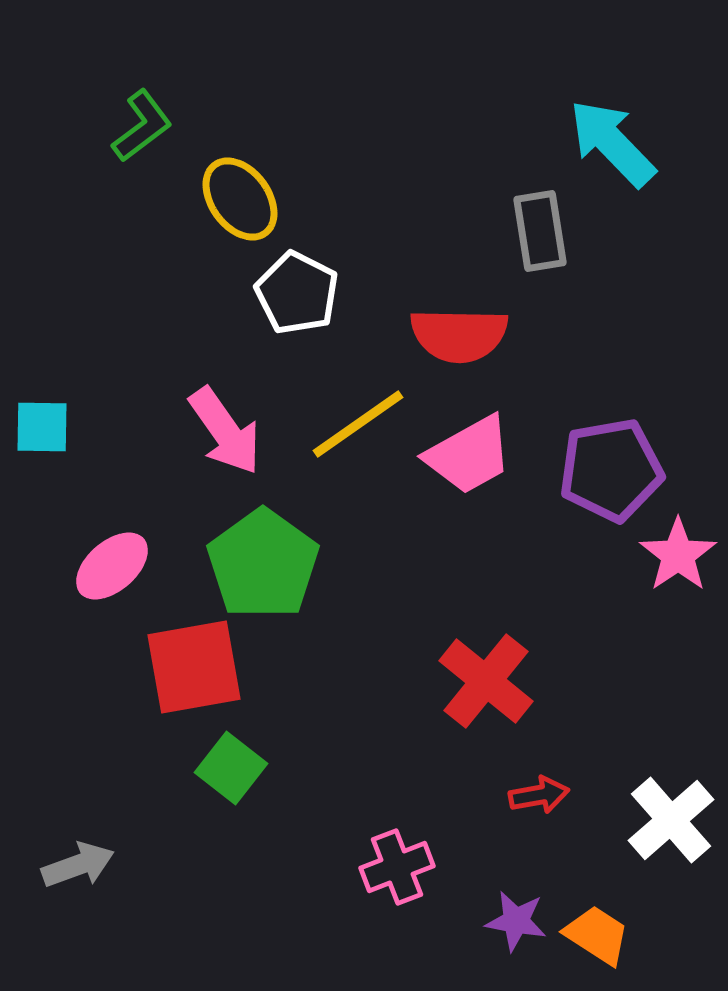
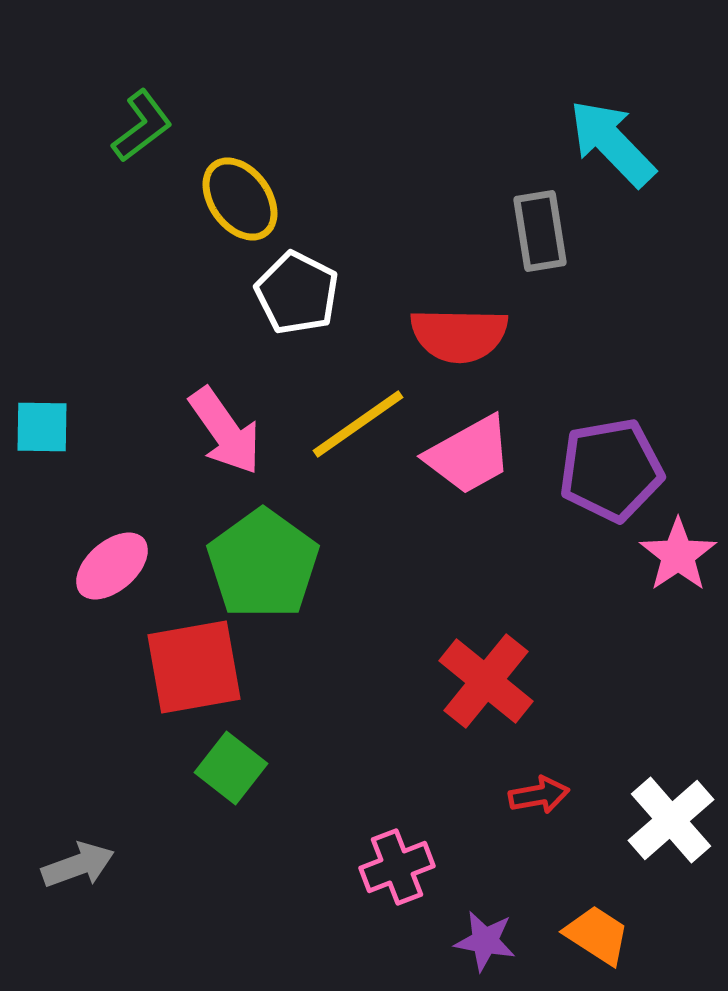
purple star: moved 31 px left, 20 px down
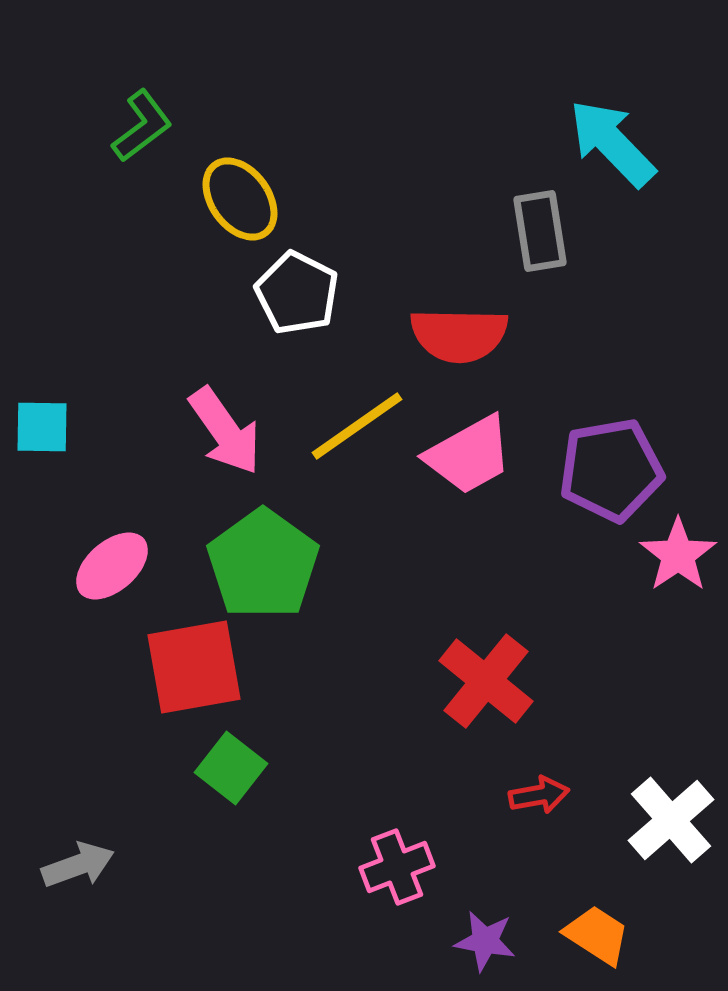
yellow line: moved 1 px left, 2 px down
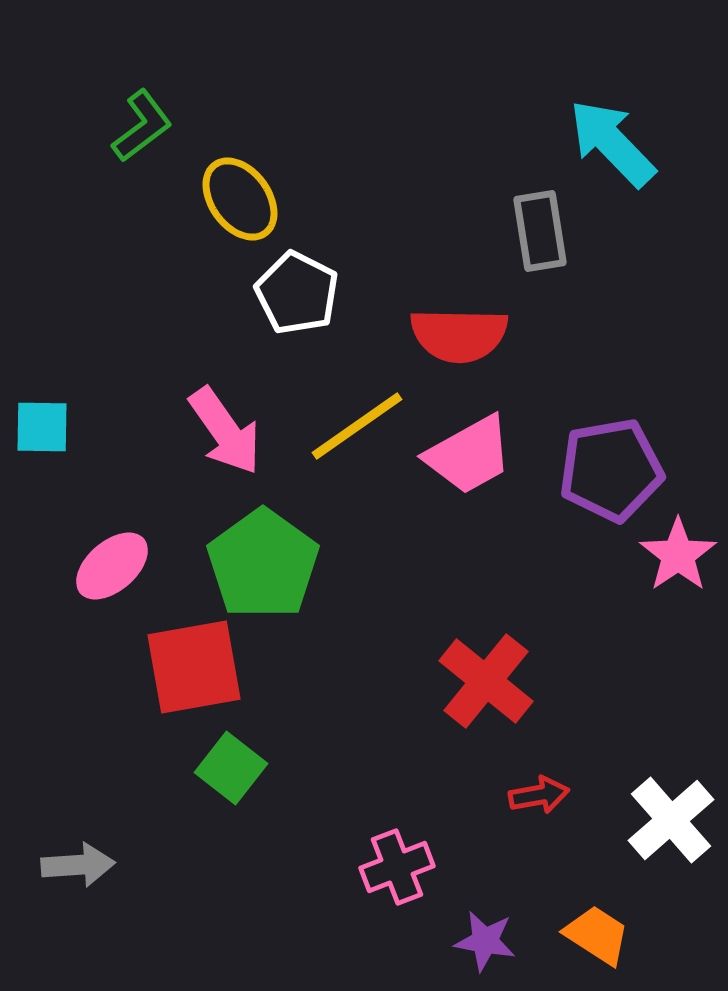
gray arrow: rotated 16 degrees clockwise
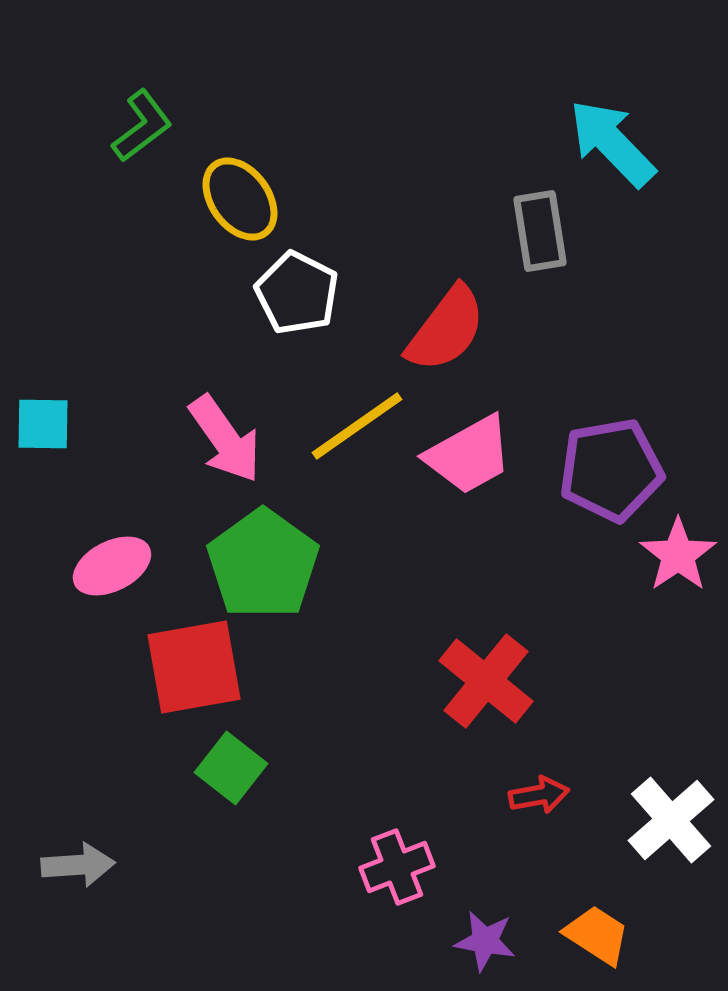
red semicircle: moved 13 px left, 6 px up; rotated 54 degrees counterclockwise
cyan square: moved 1 px right, 3 px up
pink arrow: moved 8 px down
pink ellipse: rotated 14 degrees clockwise
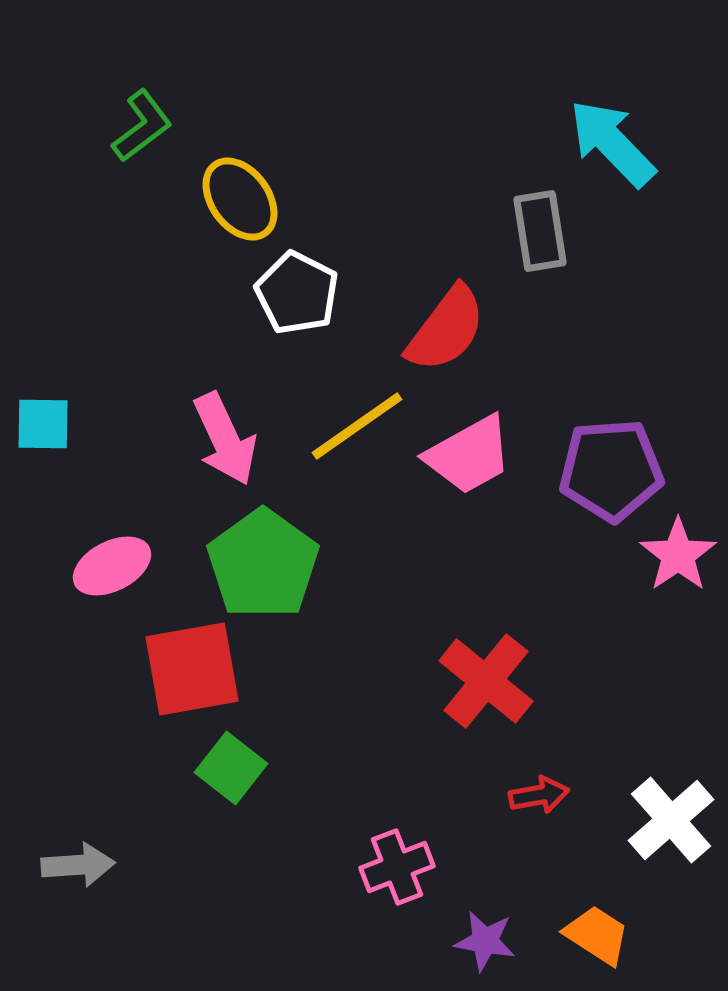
pink arrow: rotated 10 degrees clockwise
purple pentagon: rotated 6 degrees clockwise
red square: moved 2 px left, 2 px down
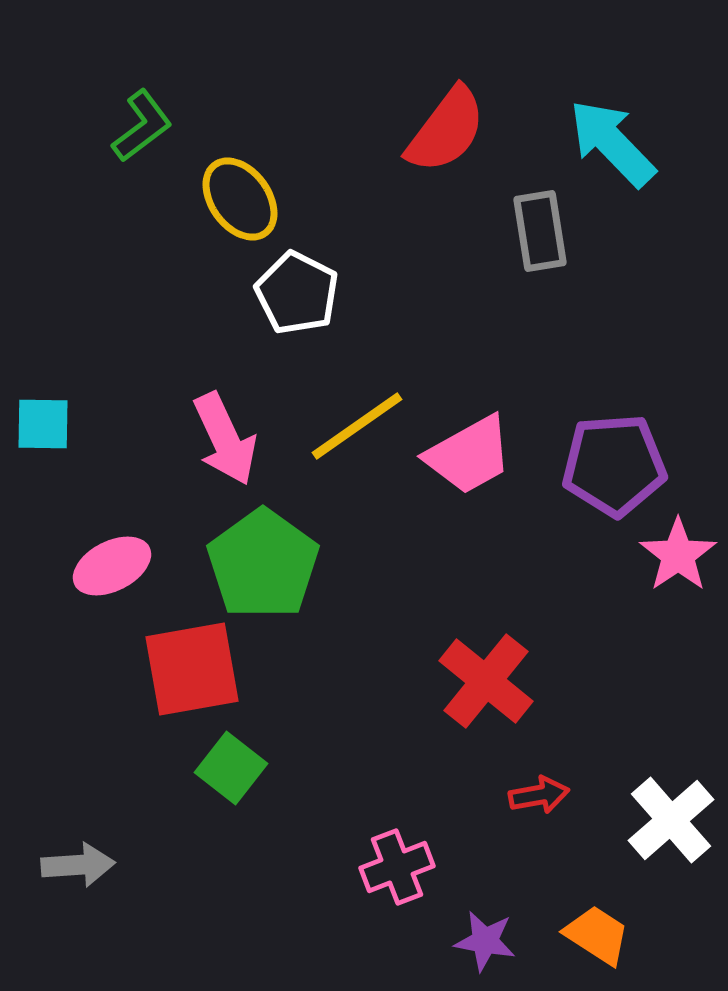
red semicircle: moved 199 px up
purple pentagon: moved 3 px right, 5 px up
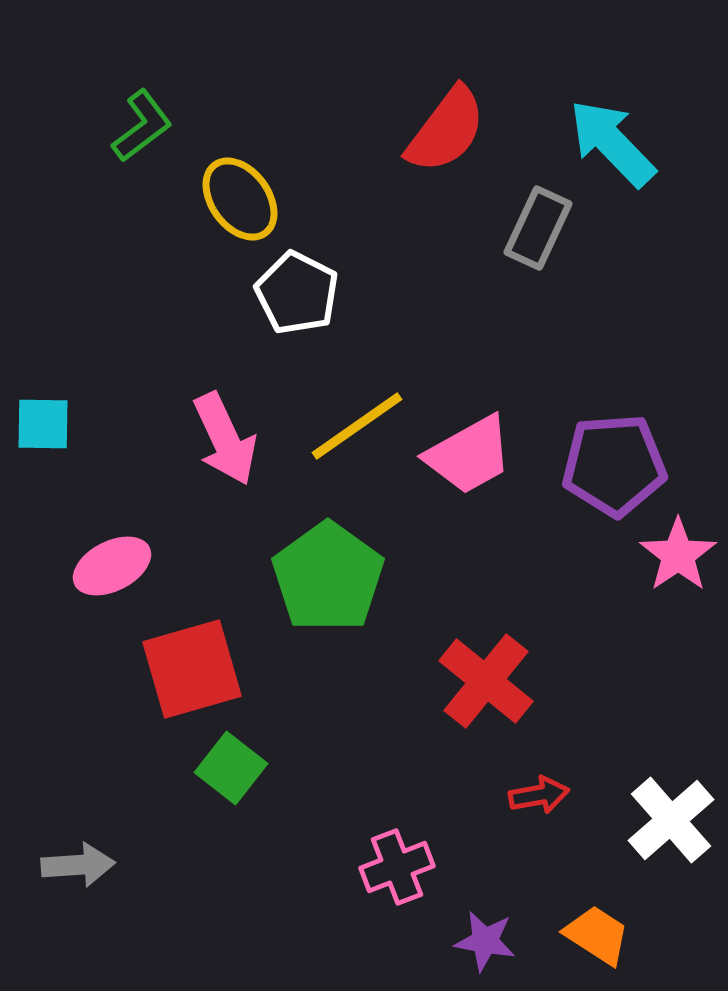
gray rectangle: moved 2 px left, 3 px up; rotated 34 degrees clockwise
green pentagon: moved 65 px right, 13 px down
red square: rotated 6 degrees counterclockwise
